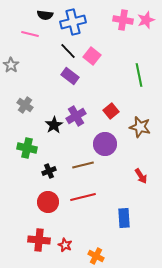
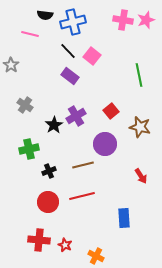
green cross: moved 2 px right, 1 px down; rotated 24 degrees counterclockwise
red line: moved 1 px left, 1 px up
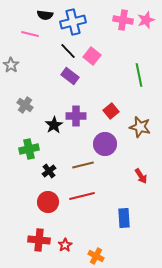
purple cross: rotated 30 degrees clockwise
black cross: rotated 16 degrees counterclockwise
red star: rotated 16 degrees clockwise
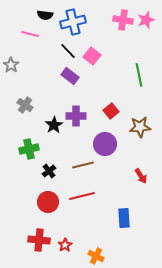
brown star: rotated 20 degrees counterclockwise
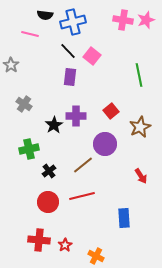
purple rectangle: moved 1 px down; rotated 60 degrees clockwise
gray cross: moved 1 px left, 1 px up
brown star: rotated 20 degrees counterclockwise
brown line: rotated 25 degrees counterclockwise
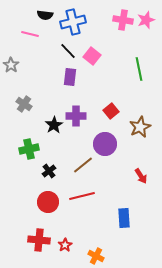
green line: moved 6 px up
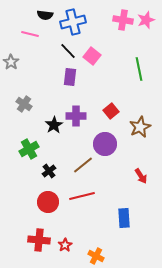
gray star: moved 3 px up
green cross: rotated 18 degrees counterclockwise
